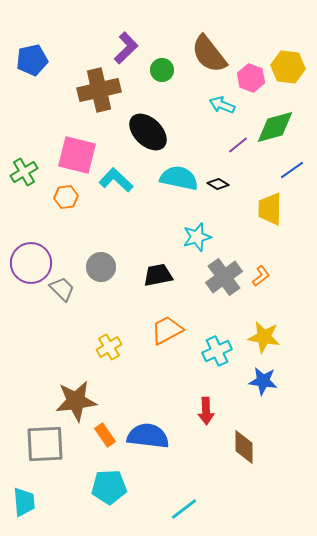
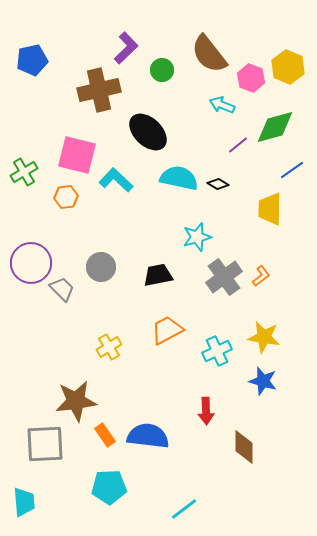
yellow hexagon: rotated 16 degrees clockwise
blue star: rotated 8 degrees clockwise
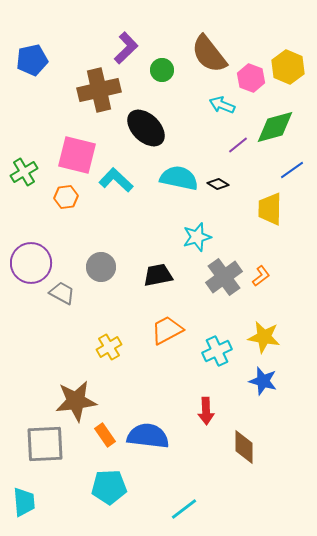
black ellipse: moved 2 px left, 4 px up
gray trapezoid: moved 4 px down; rotated 16 degrees counterclockwise
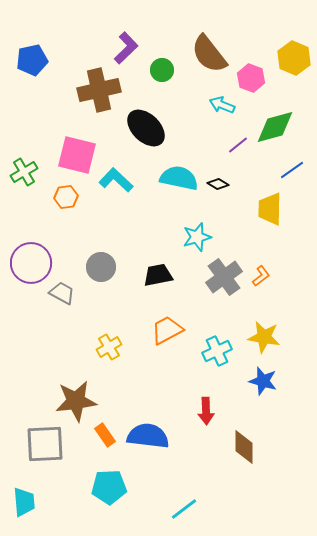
yellow hexagon: moved 6 px right, 9 px up
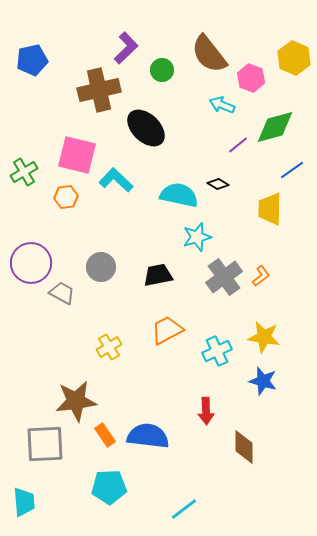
cyan semicircle: moved 17 px down
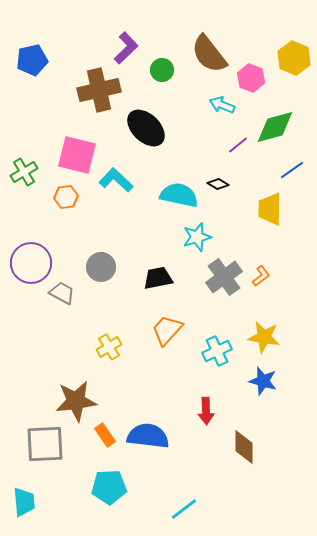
black trapezoid: moved 3 px down
orange trapezoid: rotated 20 degrees counterclockwise
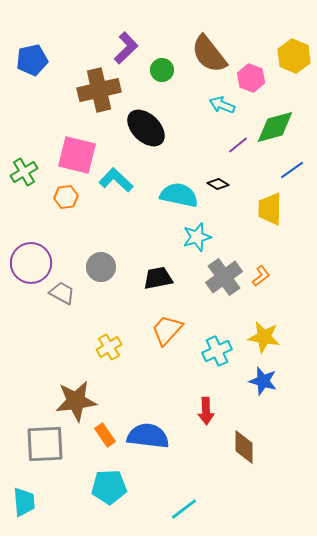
yellow hexagon: moved 2 px up
